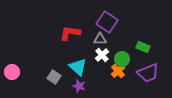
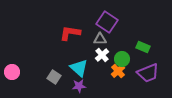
cyan triangle: moved 1 px right, 1 px down
purple star: rotated 24 degrees counterclockwise
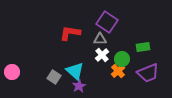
green rectangle: rotated 32 degrees counterclockwise
cyan triangle: moved 4 px left, 3 px down
purple star: rotated 24 degrees counterclockwise
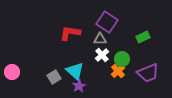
green rectangle: moved 10 px up; rotated 16 degrees counterclockwise
gray square: rotated 24 degrees clockwise
